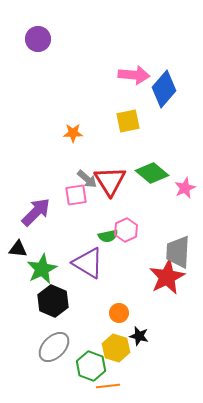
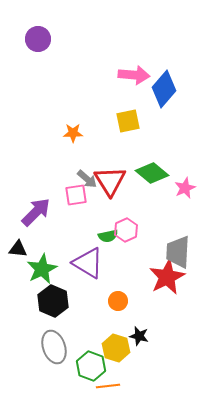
orange circle: moved 1 px left, 12 px up
gray ellipse: rotated 64 degrees counterclockwise
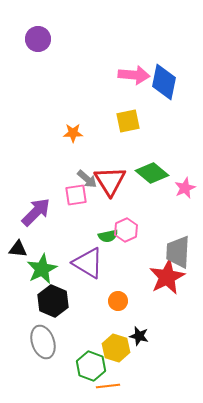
blue diamond: moved 7 px up; rotated 30 degrees counterclockwise
gray ellipse: moved 11 px left, 5 px up
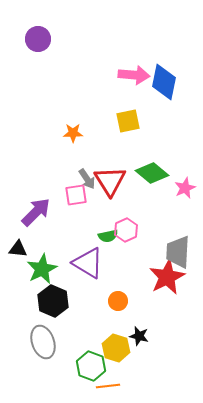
gray arrow: rotated 15 degrees clockwise
